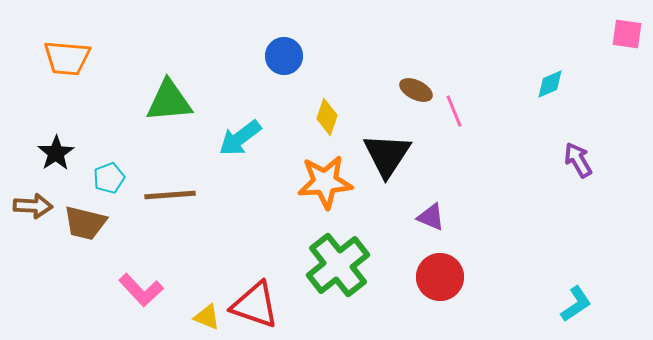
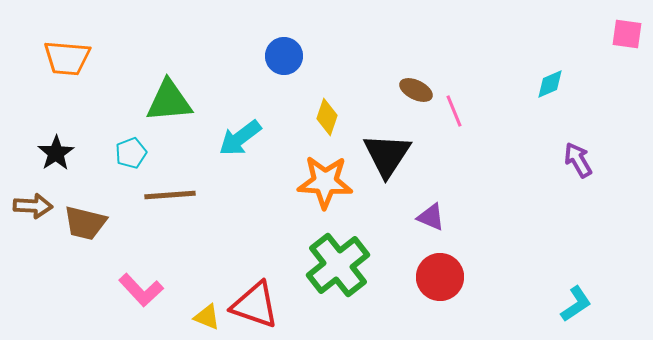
cyan pentagon: moved 22 px right, 25 px up
orange star: rotated 8 degrees clockwise
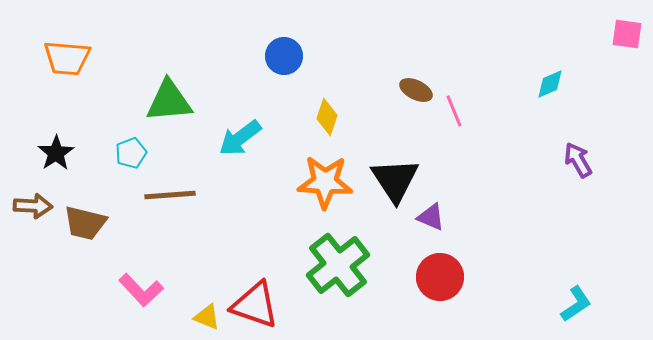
black triangle: moved 8 px right, 25 px down; rotated 6 degrees counterclockwise
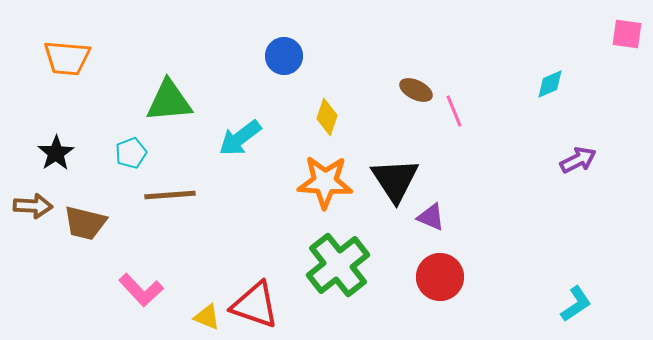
purple arrow: rotated 93 degrees clockwise
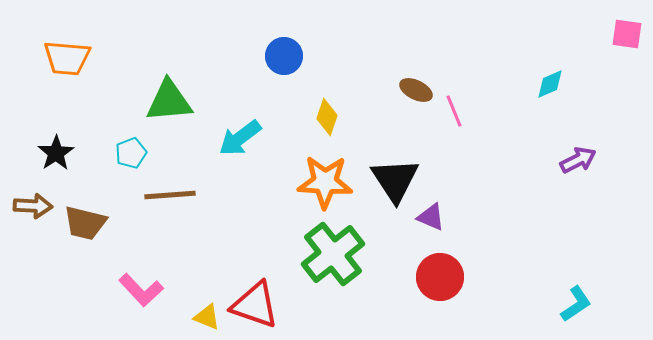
green cross: moved 5 px left, 11 px up
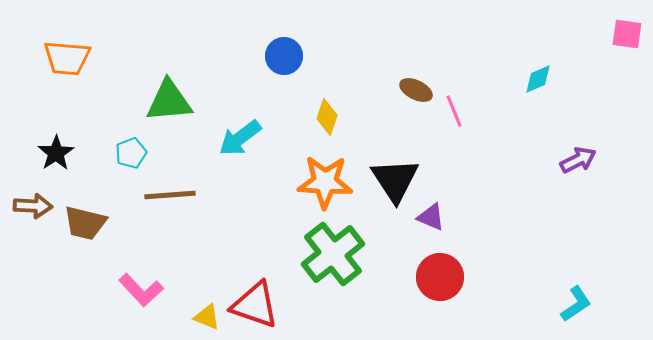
cyan diamond: moved 12 px left, 5 px up
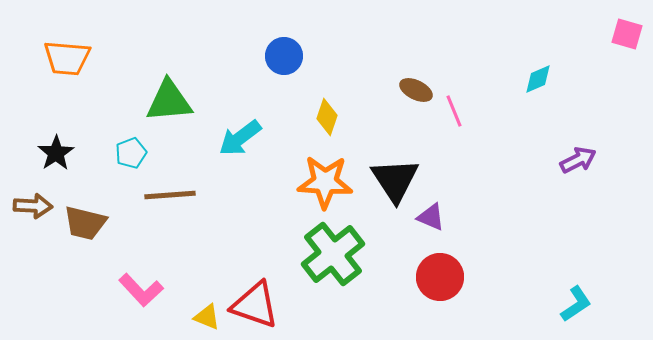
pink square: rotated 8 degrees clockwise
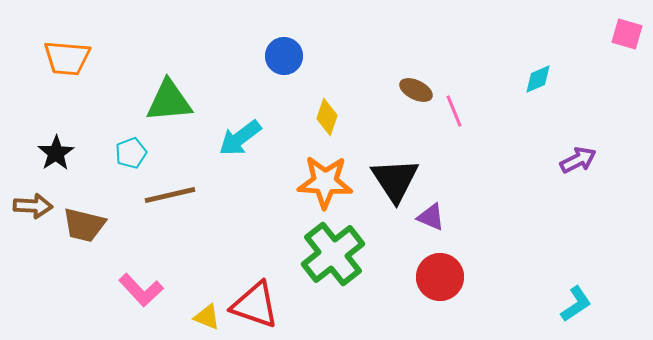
brown line: rotated 9 degrees counterclockwise
brown trapezoid: moved 1 px left, 2 px down
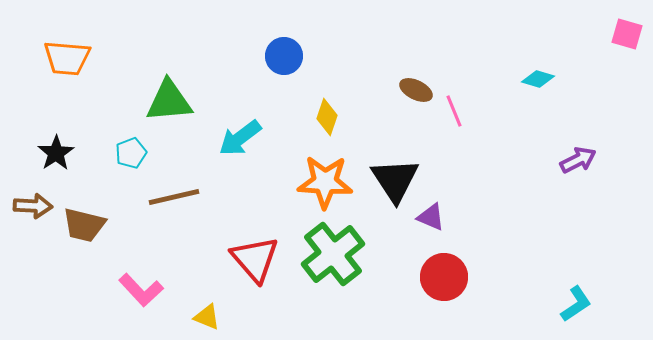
cyan diamond: rotated 40 degrees clockwise
brown line: moved 4 px right, 2 px down
red circle: moved 4 px right
red triangle: moved 46 px up; rotated 30 degrees clockwise
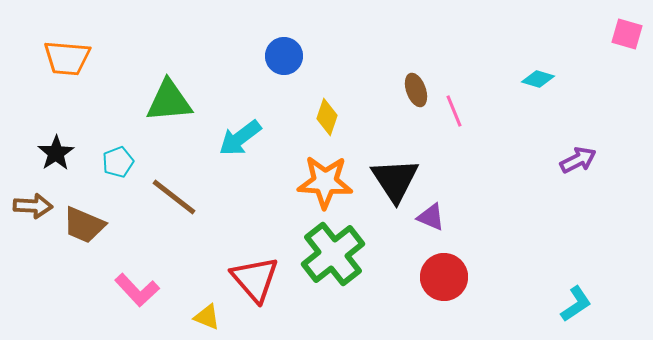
brown ellipse: rotated 44 degrees clockwise
cyan pentagon: moved 13 px left, 9 px down
brown line: rotated 51 degrees clockwise
brown trapezoid: rotated 9 degrees clockwise
red triangle: moved 20 px down
pink L-shape: moved 4 px left
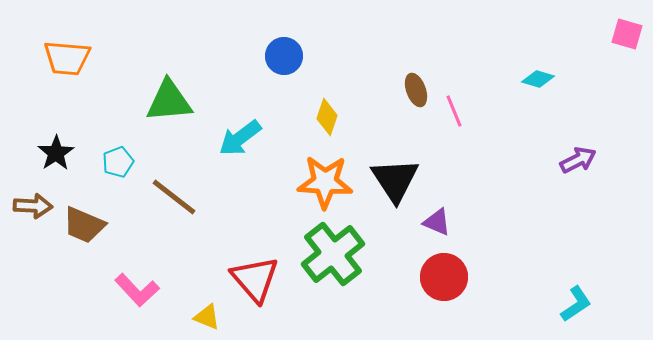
purple triangle: moved 6 px right, 5 px down
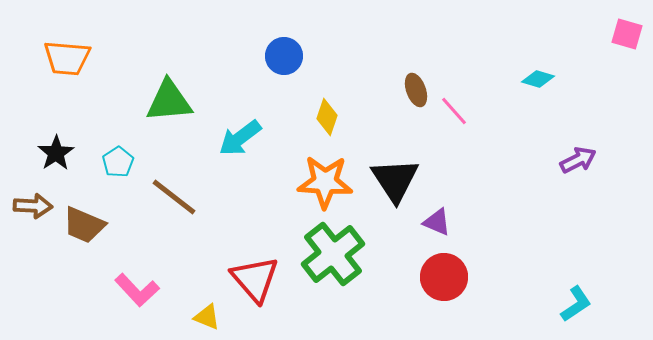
pink line: rotated 20 degrees counterclockwise
cyan pentagon: rotated 12 degrees counterclockwise
